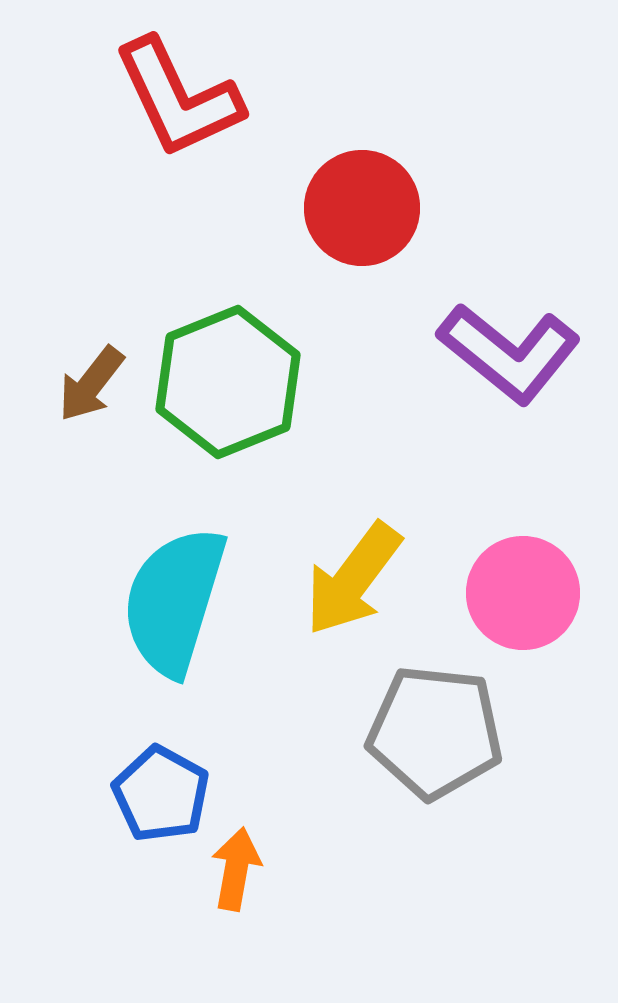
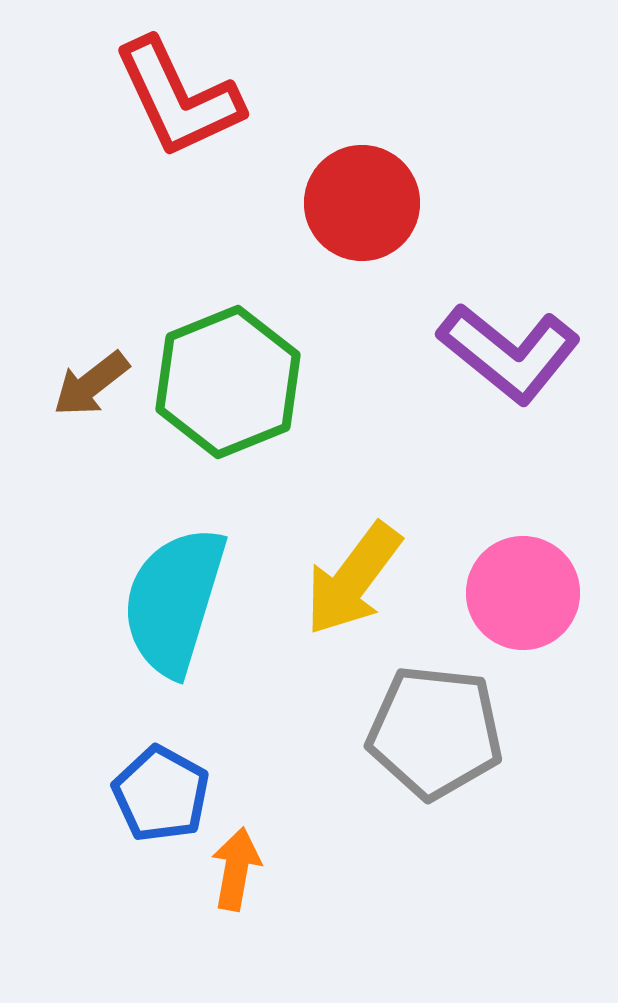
red circle: moved 5 px up
brown arrow: rotated 14 degrees clockwise
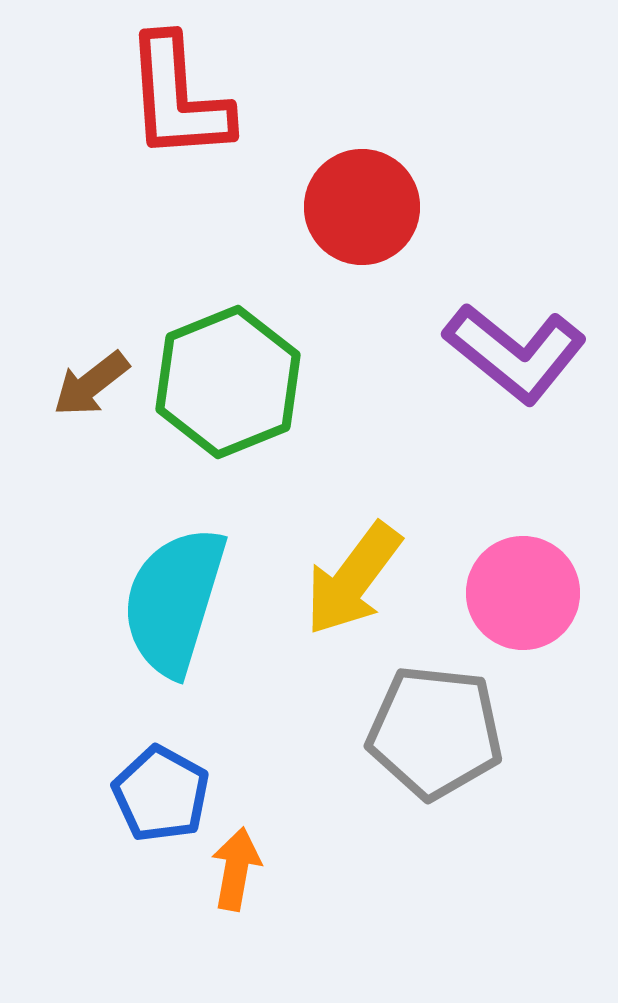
red L-shape: rotated 21 degrees clockwise
red circle: moved 4 px down
purple L-shape: moved 6 px right
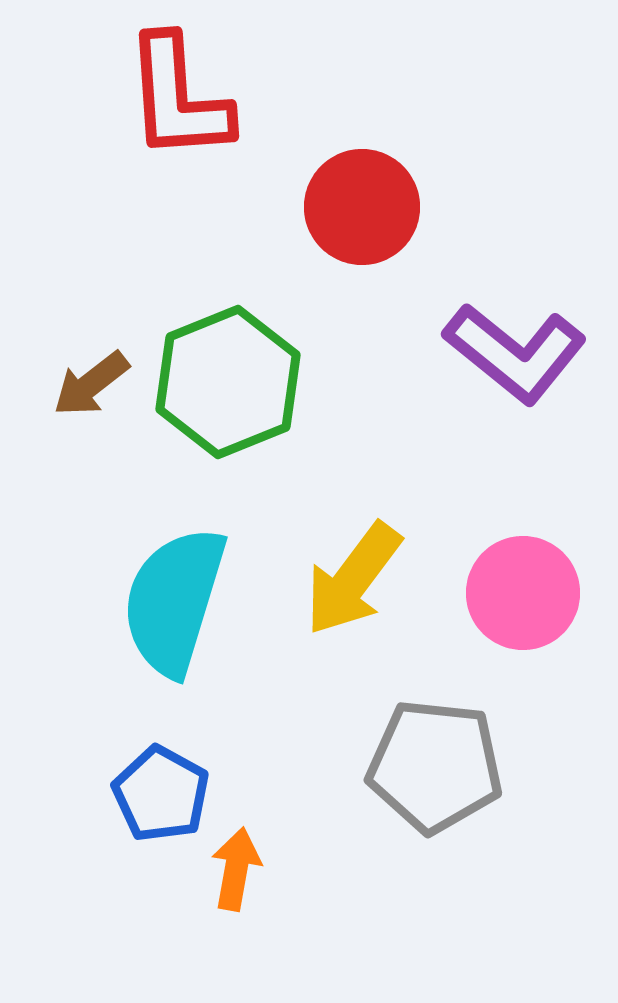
gray pentagon: moved 34 px down
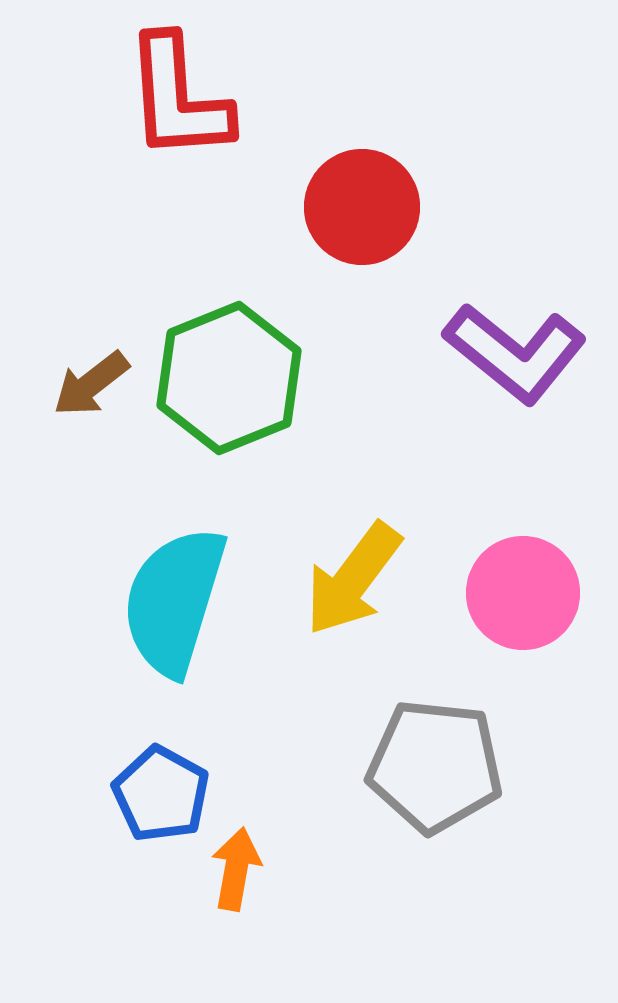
green hexagon: moved 1 px right, 4 px up
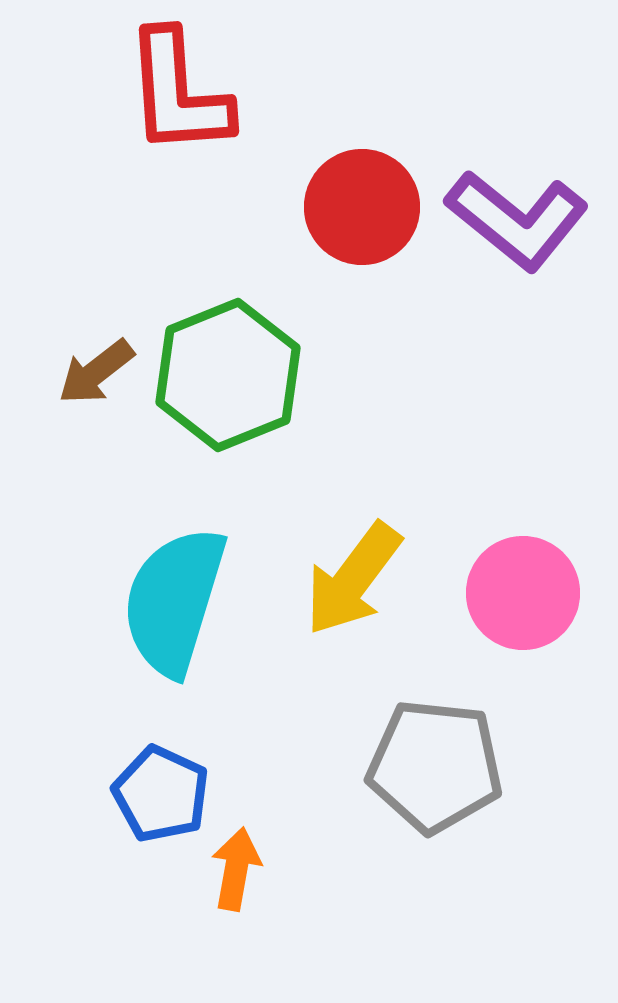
red L-shape: moved 5 px up
purple L-shape: moved 2 px right, 133 px up
green hexagon: moved 1 px left, 3 px up
brown arrow: moved 5 px right, 12 px up
blue pentagon: rotated 4 degrees counterclockwise
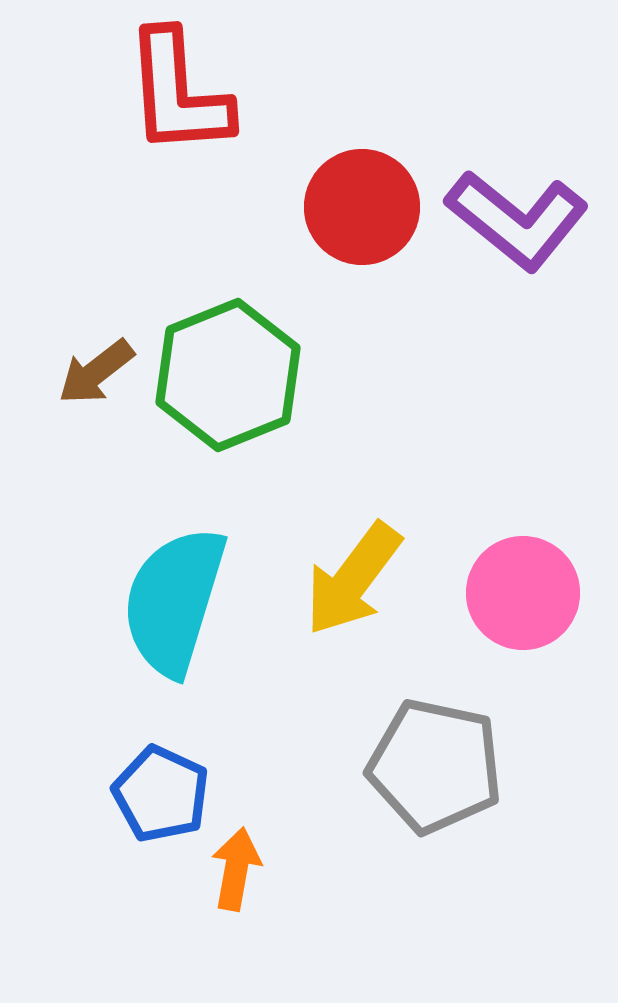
gray pentagon: rotated 6 degrees clockwise
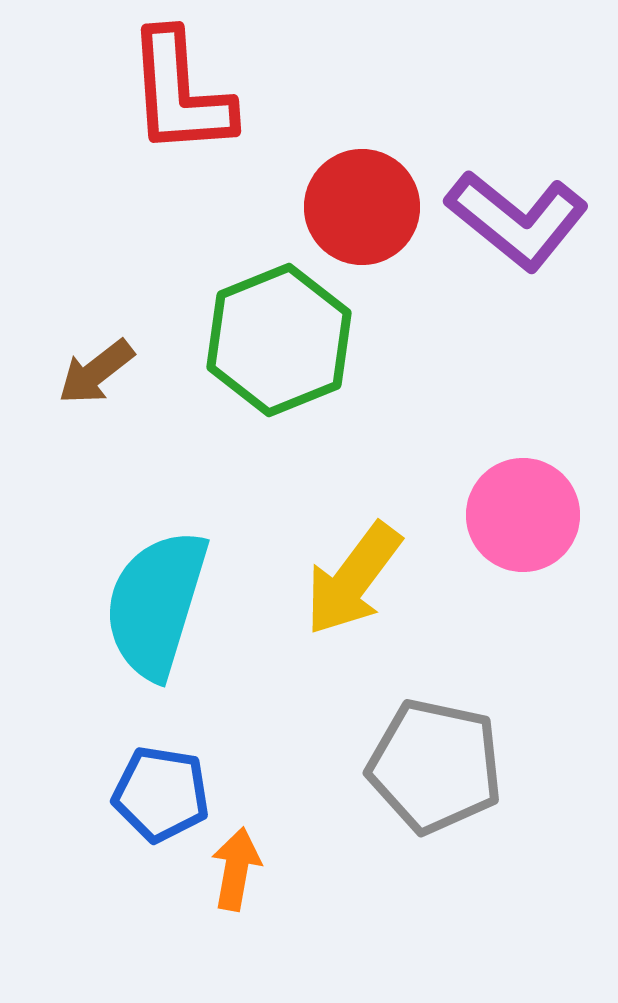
red L-shape: moved 2 px right
green hexagon: moved 51 px right, 35 px up
pink circle: moved 78 px up
cyan semicircle: moved 18 px left, 3 px down
blue pentagon: rotated 16 degrees counterclockwise
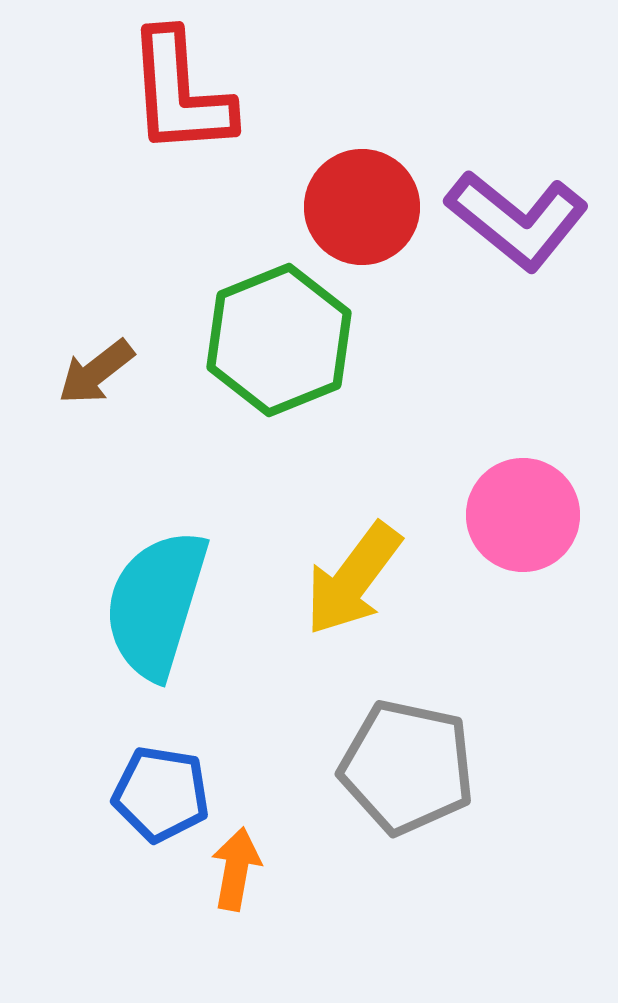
gray pentagon: moved 28 px left, 1 px down
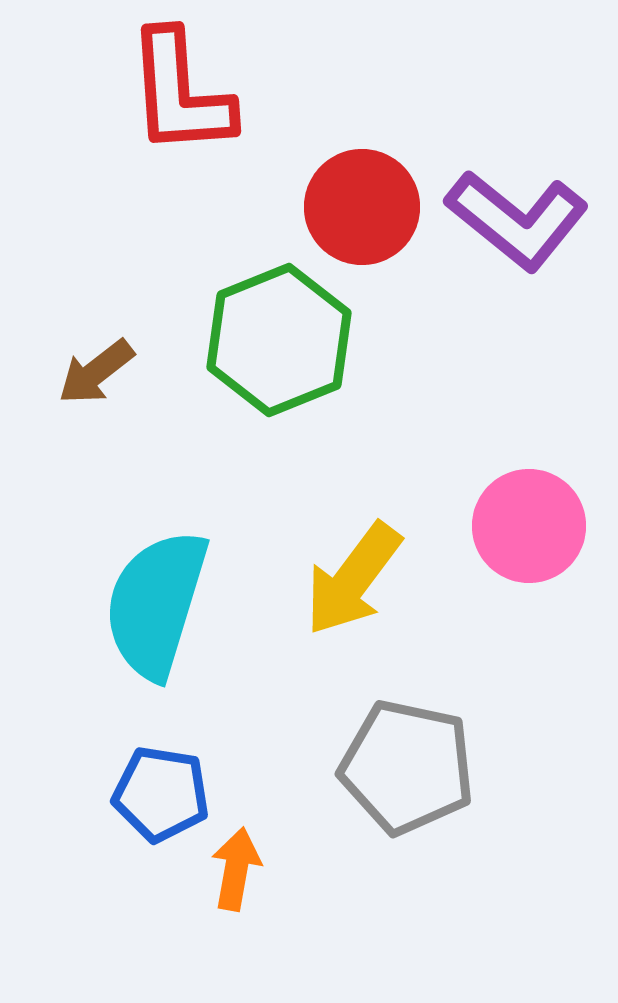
pink circle: moved 6 px right, 11 px down
